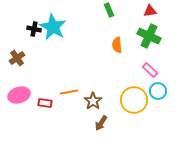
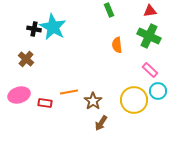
brown cross: moved 9 px right, 1 px down; rotated 14 degrees counterclockwise
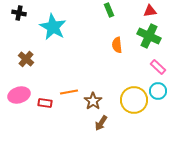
black cross: moved 15 px left, 16 px up
pink rectangle: moved 8 px right, 3 px up
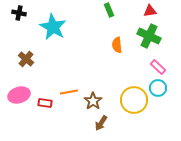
cyan circle: moved 3 px up
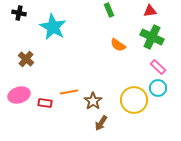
green cross: moved 3 px right, 1 px down
orange semicircle: moved 1 px right; rotated 49 degrees counterclockwise
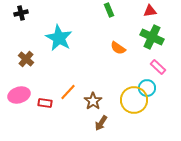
black cross: moved 2 px right; rotated 24 degrees counterclockwise
cyan star: moved 6 px right, 11 px down
orange semicircle: moved 3 px down
cyan circle: moved 11 px left
orange line: moved 1 px left; rotated 36 degrees counterclockwise
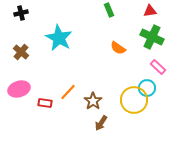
brown cross: moved 5 px left, 7 px up
pink ellipse: moved 6 px up
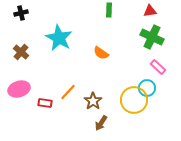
green rectangle: rotated 24 degrees clockwise
orange semicircle: moved 17 px left, 5 px down
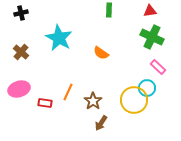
orange line: rotated 18 degrees counterclockwise
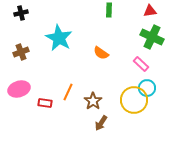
brown cross: rotated 28 degrees clockwise
pink rectangle: moved 17 px left, 3 px up
